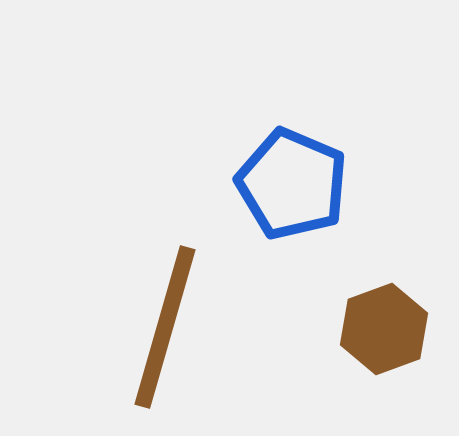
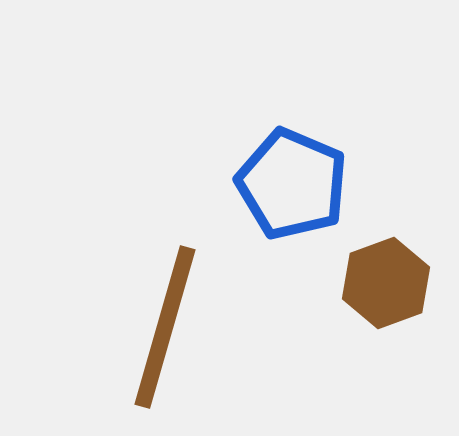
brown hexagon: moved 2 px right, 46 px up
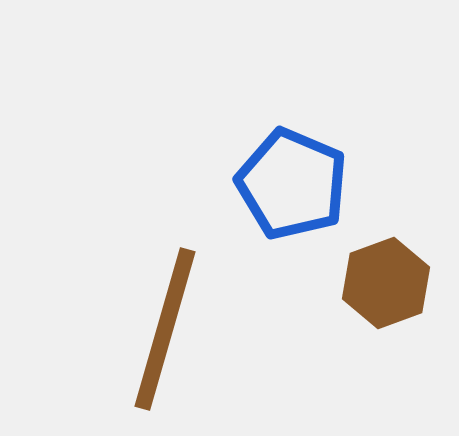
brown line: moved 2 px down
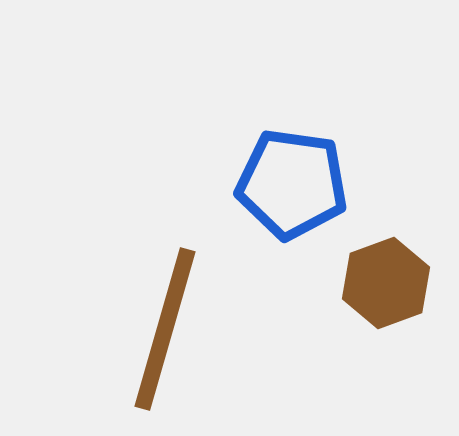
blue pentagon: rotated 15 degrees counterclockwise
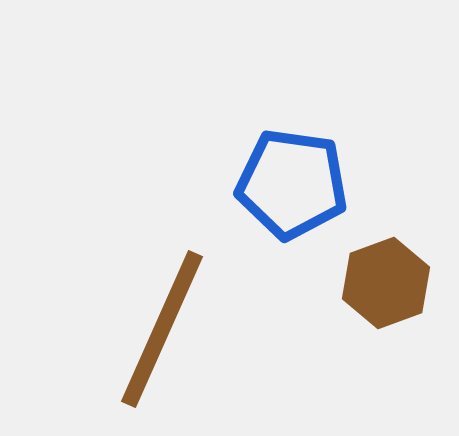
brown line: moved 3 px left; rotated 8 degrees clockwise
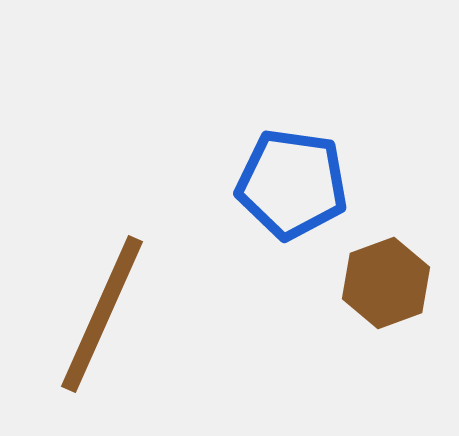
brown line: moved 60 px left, 15 px up
